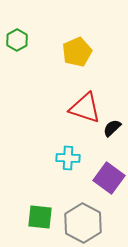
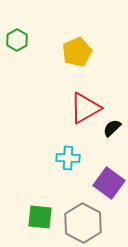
red triangle: rotated 48 degrees counterclockwise
purple square: moved 5 px down
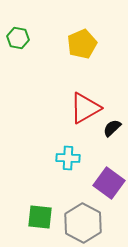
green hexagon: moved 1 px right, 2 px up; rotated 20 degrees counterclockwise
yellow pentagon: moved 5 px right, 8 px up
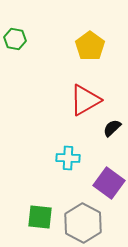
green hexagon: moved 3 px left, 1 px down
yellow pentagon: moved 8 px right, 2 px down; rotated 12 degrees counterclockwise
red triangle: moved 8 px up
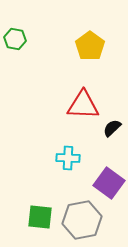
red triangle: moved 2 px left, 5 px down; rotated 32 degrees clockwise
gray hexagon: moved 1 px left, 3 px up; rotated 21 degrees clockwise
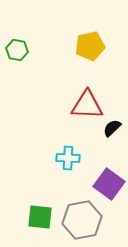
green hexagon: moved 2 px right, 11 px down
yellow pentagon: rotated 24 degrees clockwise
red triangle: moved 4 px right
purple square: moved 1 px down
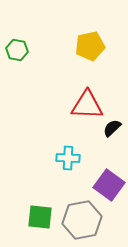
purple square: moved 1 px down
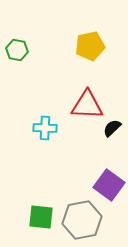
cyan cross: moved 23 px left, 30 px up
green square: moved 1 px right
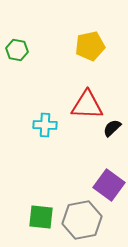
cyan cross: moved 3 px up
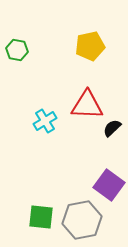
cyan cross: moved 4 px up; rotated 35 degrees counterclockwise
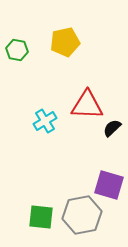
yellow pentagon: moved 25 px left, 4 px up
purple square: rotated 20 degrees counterclockwise
gray hexagon: moved 5 px up
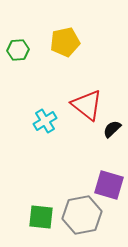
green hexagon: moved 1 px right; rotated 15 degrees counterclockwise
red triangle: rotated 36 degrees clockwise
black semicircle: moved 1 px down
